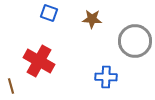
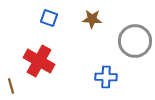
blue square: moved 5 px down
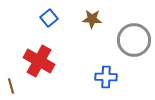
blue square: rotated 30 degrees clockwise
gray circle: moved 1 px left, 1 px up
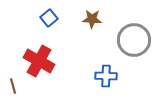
blue cross: moved 1 px up
brown line: moved 2 px right
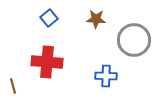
brown star: moved 4 px right
red cross: moved 8 px right, 1 px down; rotated 24 degrees counterclockwise
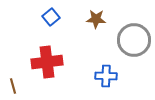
blue square: moved 2 px right, 1 px up
red cross: rotated 12 degrees counterclockwise
